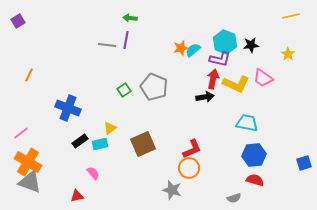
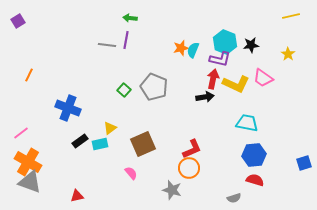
cyan semicircle: rotated 28 degrees counterclockwise
green square: rotated 16 degrees counterclockwise
pink semicircle: moved 38 px right
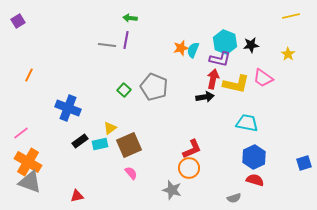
yellow L-shape: rotated 12 degrees counterclockwise
brown square: moved 14 px left, 1 px down
blue hexagon: moved 2 px down; rotated 20 degrees counterclockwise
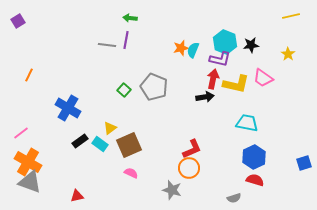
blue cross: rotated 10 degrees clockwise
cyan rectangle: rotated 49 degrees clockwise
pink semicircle: rotated 24 degrees counterclockwise
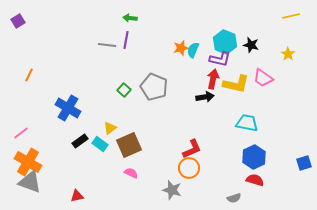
black star: rotated 21 degrees clockwise
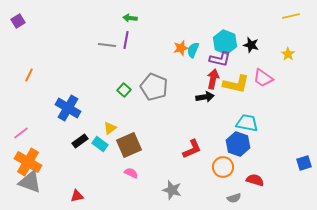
blue hexagon: moved 16 px left, 13 px up; rotated 15 degrees counterclockwise
orange circle: moved 34 px right, 1 px up
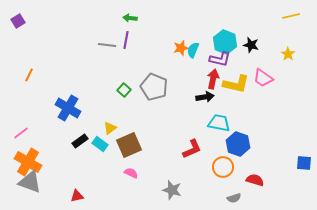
cyan trapezoid: moved 28 px left
blue square: rotated 21 degrees clockwise
